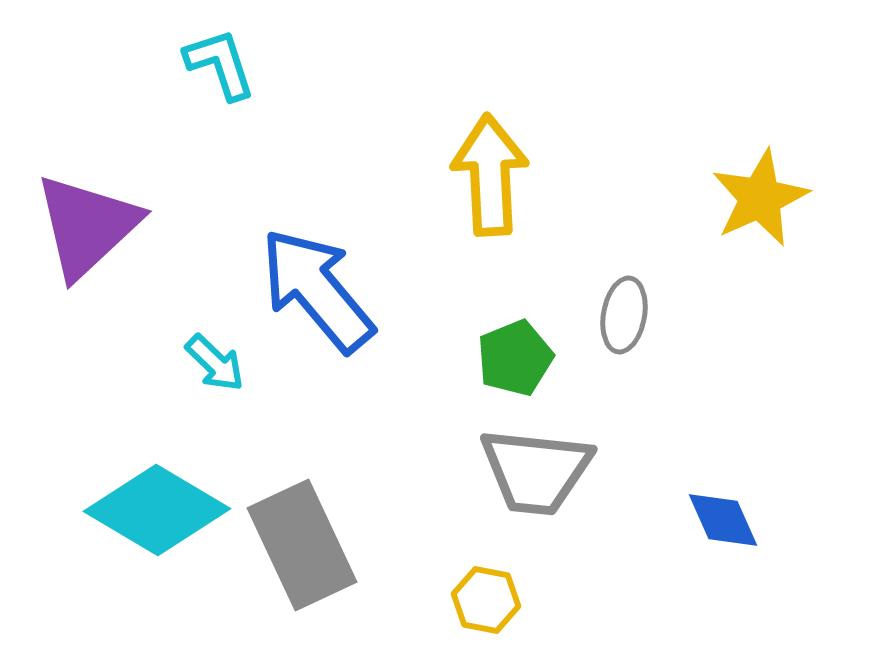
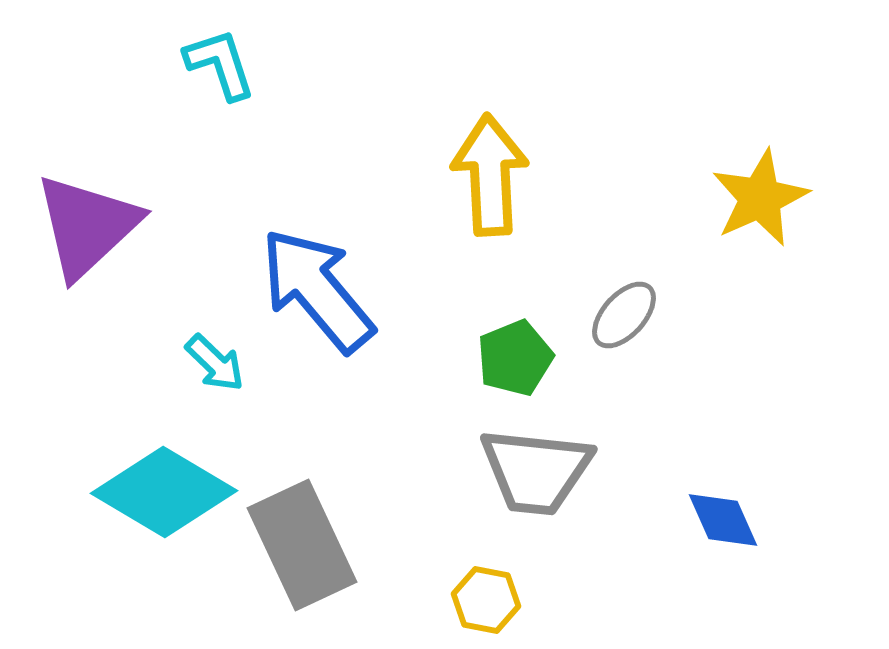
gray ellipse: rotated 32 degrees clockwise
cyan diamond: moved 7 px right, 18 px up
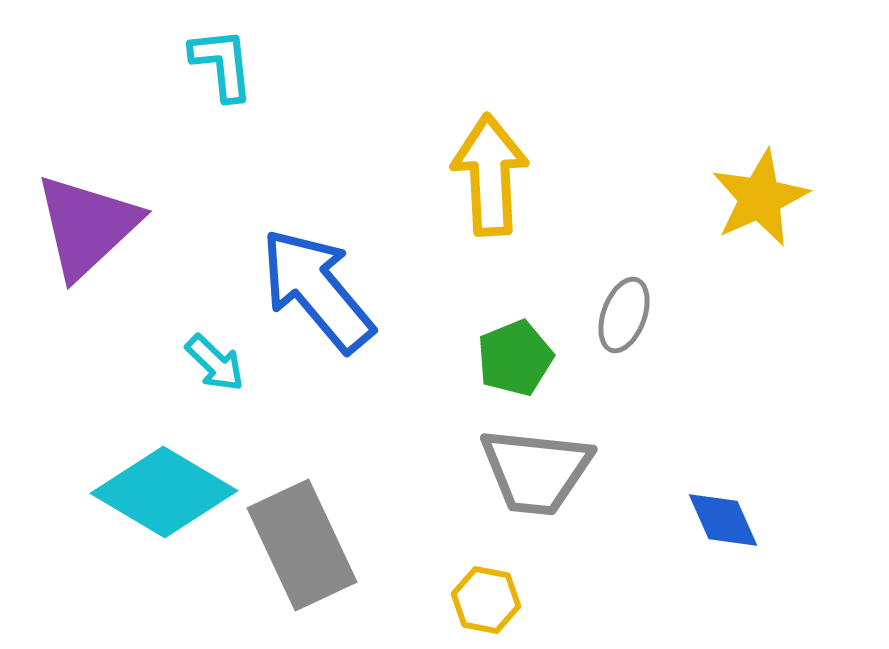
cyan L-shape: moved 2 px right; rotated 12 degrees clockwise
gray ellipse: rotated 22 degrees counterclockwise
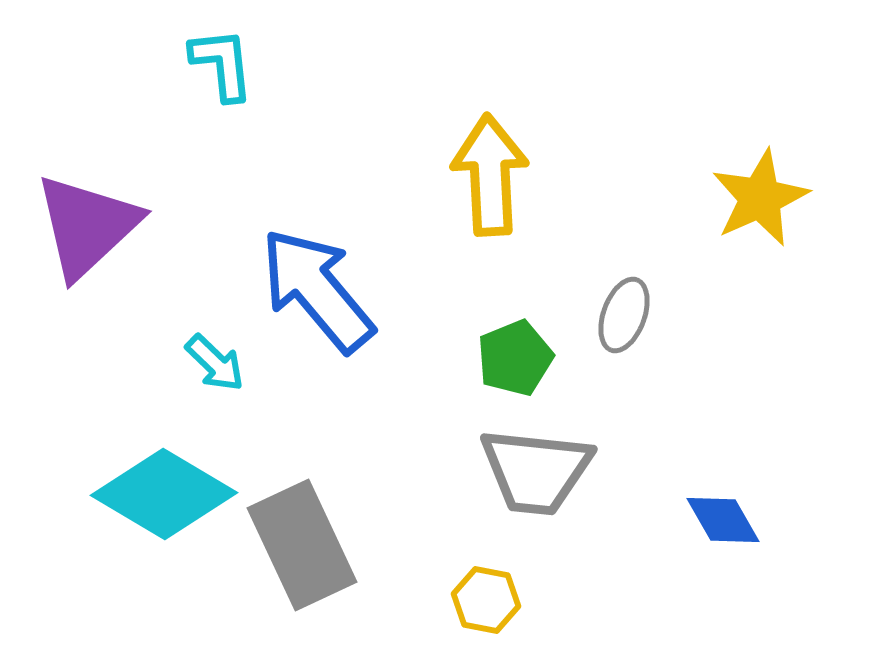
cyan diamond: moved 2 px down
blue diamond: rotated 6 degrees counterclockwise
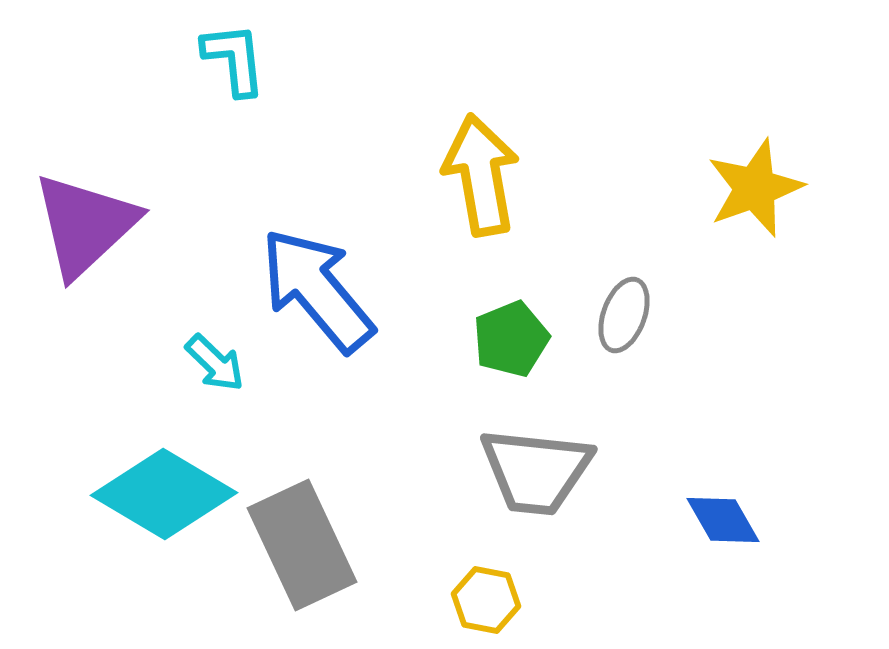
cyan L-shape: moved 12 px right, 5 px up
yellow arrow: moved 9 px left; rotated 7 degrees counterclockwise
yellow star: moved 5 px left, 10 px up; rotated 4 degrees clockwise
purple triangle: moved 2 px left, 1 px up
green pentagon: moved 4 px left, 19 px up
